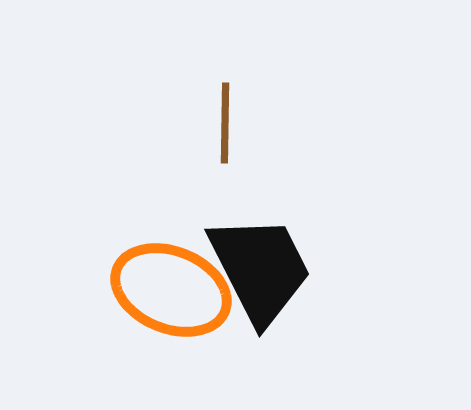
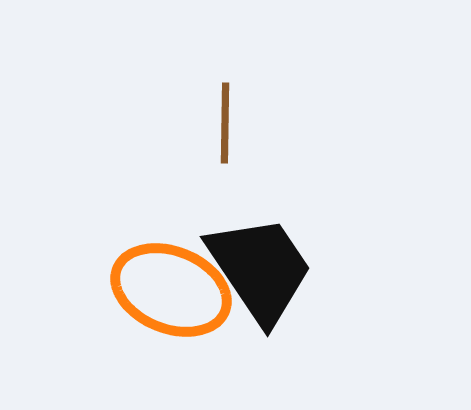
black trapezoid: rotated 7 degrees counterclockwise
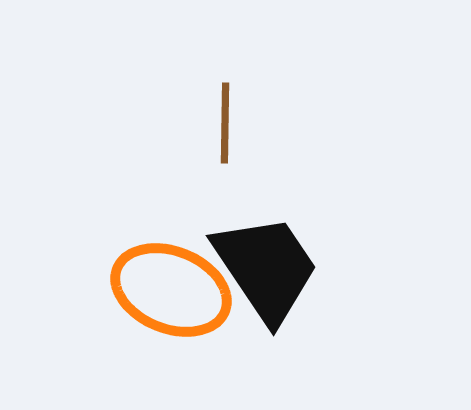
black trapezoid: moved 6 px right, 1 px up
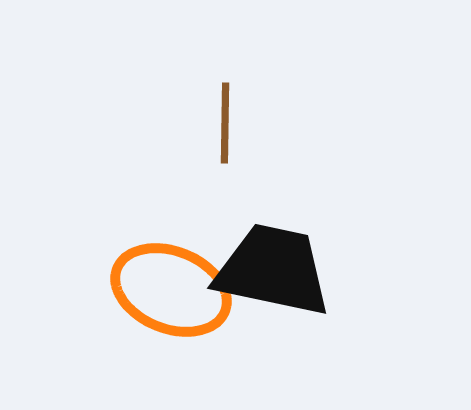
black trapezoid: moved 7 px right, 2 px down; rotated 44 degrees counterclockwise
